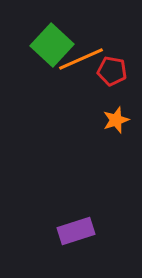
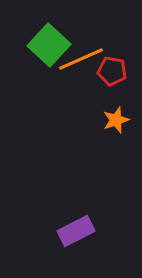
green square: moved 3 px left
purple rectangle: rotated 9 degrees counterclockwise
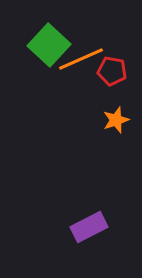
purple rectangle: moved 13 px right, 4 px up
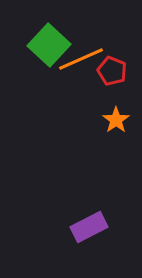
red pentagon: rotated 12 degrees clockwise
orange star: rotated 16 degrees counterclockwise
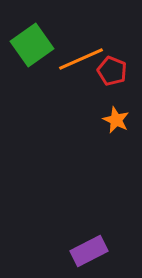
green square: moved 17 px left; rotated 12 degrees clockwise
orange star: rotated 12 degrees counterclockwise
purple rectangle: moved 24 px down
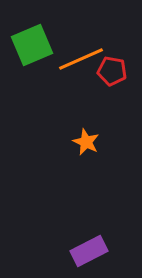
green square: rotated 12 degrees clockwise
red pentagon: rotated 12 degrees counterclockwise
orange star: moved 30 px left, 22 px down
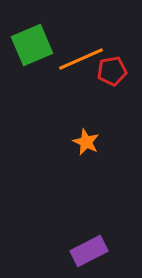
red pentagon: rotated 20 degrees counterclockwise
